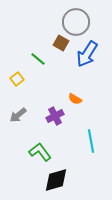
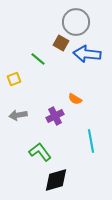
blue arrow: rotated 64 degrees clockwise
yellow square: moved 3 px left; rotated 16 degrees clockwise
gray arrow: rotated 30 degrees clockwise
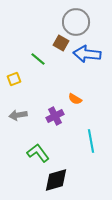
green L-shape: moved 2 px left, 1 px down
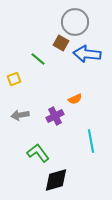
gray circle: moved 1 px left
orange semicircle: rotated 56 degrees counterclockwise
gray arrow: moved 2 px right
